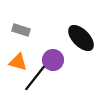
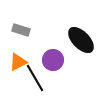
black ellipse: moved 2 px down
orange triangle: rotated 42 degrees counterclockwise
black line: rotated 68 degrees counterclockwise
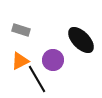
orange triangle: moved 2 px right, 1 px up
black line: moved 2 px right, 1 px down
